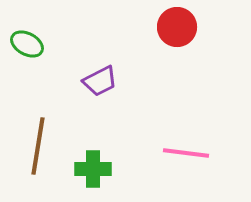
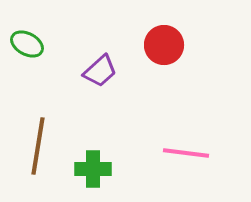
red circle: moved 13 px left, 18 px down
purple trapezoid: moved 10 px up; rotated 15 degrees counterclockwise
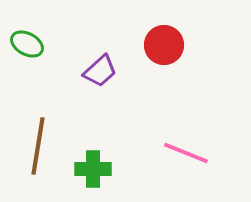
pink line: rotated 15 degrees clockwise
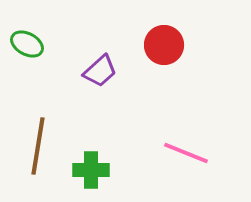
green cross: moved 2 px left, 1 px down
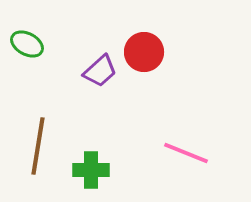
red circle: moved 20 px left, 7 px down
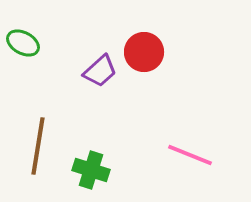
green ellipse: moved 4 px left, 1 px up
pink line: moved 4 px right, 2 px down
green cross: rotated 18 degrees clockwise
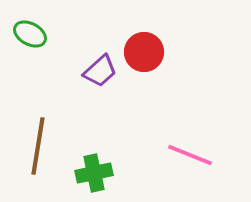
green ellipse: moved 7 px right, 9 px up
green cross: moved 3 px right, 3 px down; rotated 30 degrees counterclockwise
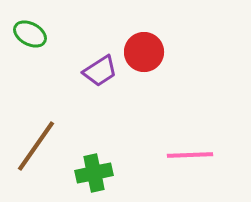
purple trapezoid: rotated 9 degrees clockwise
brown line: moved 2 px left; rotated 26 degrees clockwise
pink line: rotated 24 degrees counterclockwise
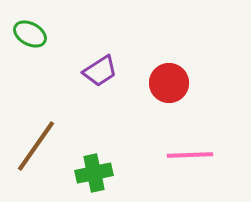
red circle: moved 25 px right, 31 px down
